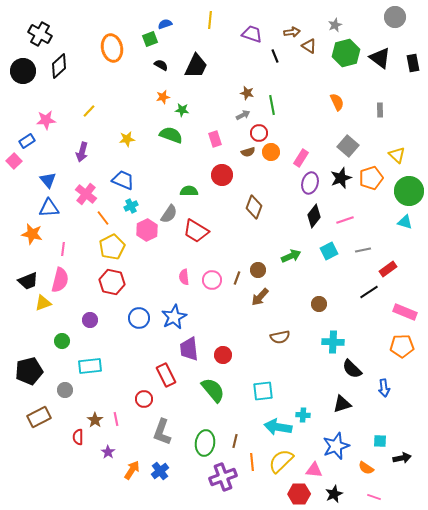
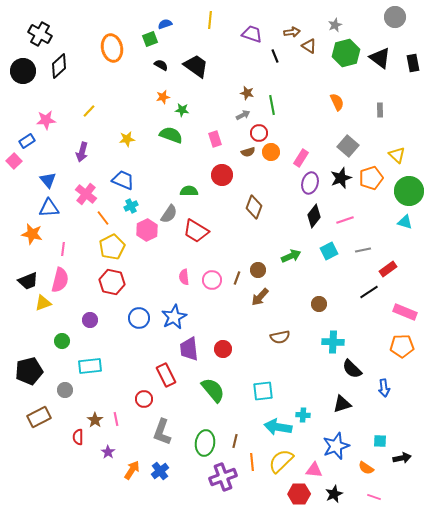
black trapezoid at (196, 66): rotated 80 degrees counterclockwise
red circle at (223, 355): moved 6 px up
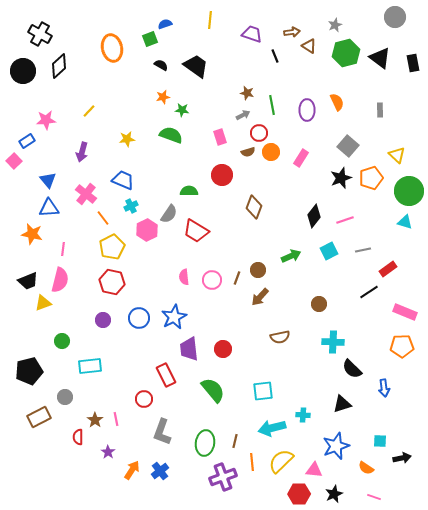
pink rectangle at (215, 139): moved 5 px right, 2 px up
purple ellipse at (310, 183): moved 3 px left, 73 px up; rotated 15 degrees counterclockwise
purple circle at (90, 320): moved 13 px right
gray circle at (65, 390): moved 7 px down
cyan arrow at (278, 427): moved 6 px left, 1 px down; rotated 24 degrees counterclockwise
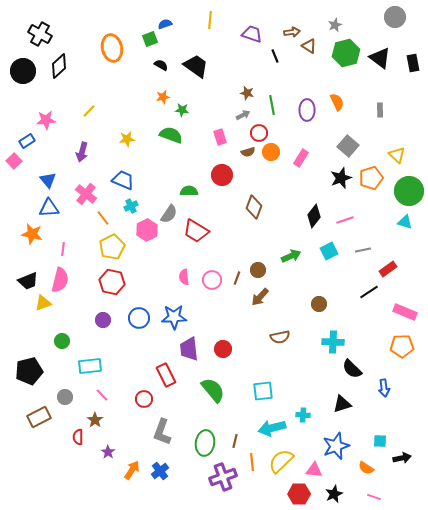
blue star at (174, 317): rotated 25 degrees clockwise
pink line at (116, 419): moved 14 px left, 24 px up; rotated 32 degrees counterclockwise
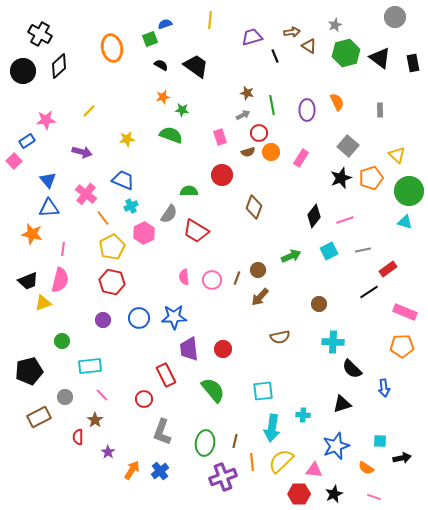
purple trapezoid at (252, 34): moved 3 px down; rotated 35 degrees counterclockwise
purple arrow at (82, 152): rotated 90 degrees counterclockwise
pink hexagon at (147, 230): moved 3 px left, 3 px down
cyan arrow at (272, 428): rotated 68 degrees counterclockwise
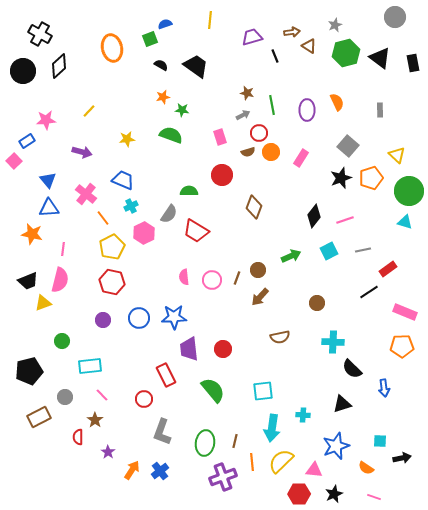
brown circle at (319, 304): moved 2 px left, 1 px up
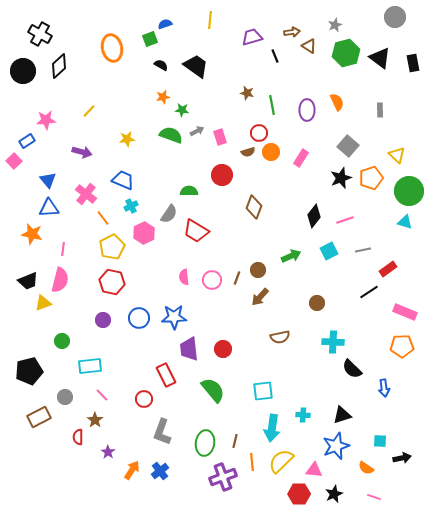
gray arrow at (243, 115): moved 46 px left, 16 px down
black triangle at (342, 404): moved 11 px down
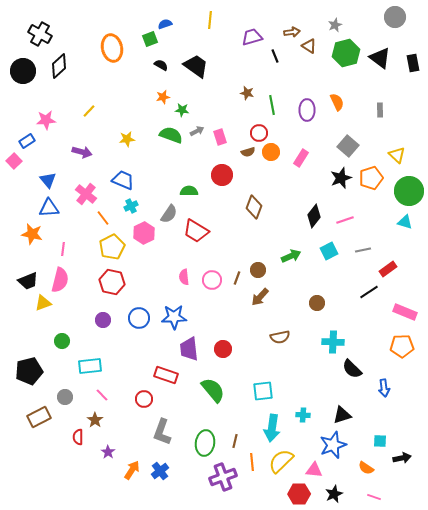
red rectangle at (166, 375): rotated 45 degrees counterclockwise
blue star at (336, 446): moved 3 px left, 1 px up
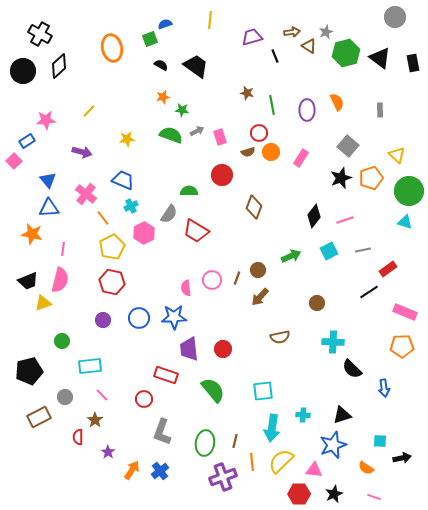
gray star at (335, 25): moved 9 px left, 7 px down
pink semicircle at (184, 277): moved 2 px right, 11 px down
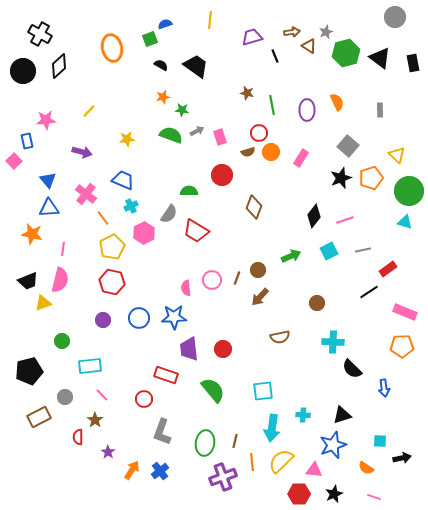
blue rectangle at (27, 141): rotated 70 degrees counterclockwise
